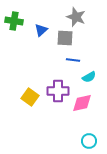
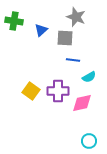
yellow square: moved 1 px right, 6 px up
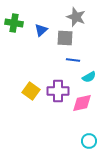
green cross: moved 2 px down
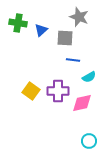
gray star: moved 3 px right
green cross: moved 4 px right
